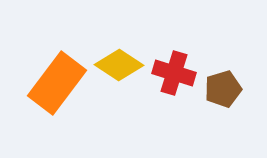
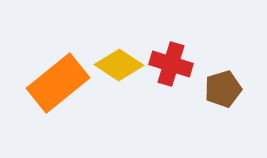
red cross: moved 3 px left, 9 px up
orange rectangle: moved 1 px right; rotated 14 degrees clockwise
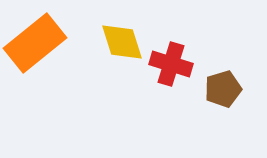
yellow diamond: moved 3 px right, 23 px up; rotated 39 degrees clockwise
orange rectangle: moved 23 px left, 40 px up
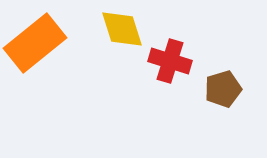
yellow diamond: moved 13 px up
red cross: moved 1 px left, 3 px up
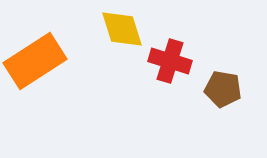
orange rectangle: moved 18 px down; rotated 6 degrees clockwise
brown pentagon: rotated 27 degrees clockwise
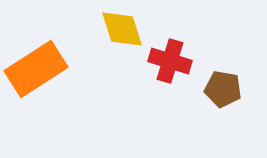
orange rectangle: moved 1 px right, 8 px down
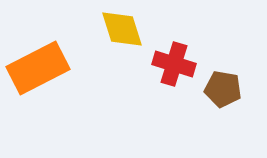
red cross: moved 4 px right, 3 px down
orange rectangle: moved 2 px right, 1 px up; rotated 6 degrees clockwise
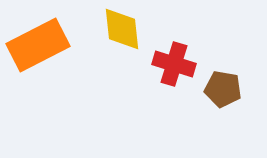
yellow diamond: rotated 12 degrees clockwise
orange rectangle: moved 23 px up
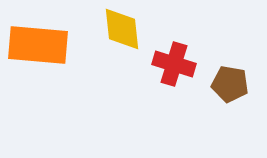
orange rectangle: rotated 32 degrees clockwise
brown pentagon: moved 7 px right, 5 px up
